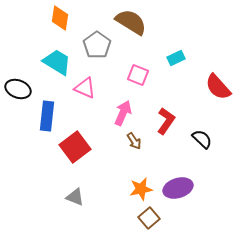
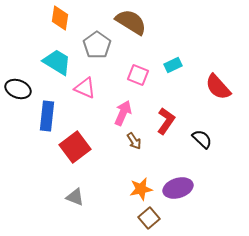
cyan rectangle: moved 3 px left, 7 px down
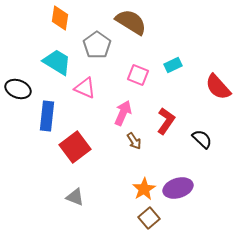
orange star: moved 3 px right; rotated 20 degrees counterclockwise
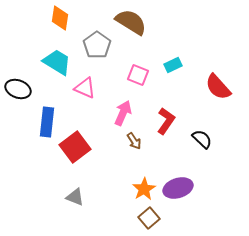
blue rectangle: moved 6 px down
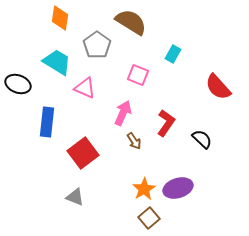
cyan rectangle: moved 11 px up; rotated 36 degrees counterclockwise
black ellipse: moved 5 px up
red L-shape: moved 2 px down
red square: moved 8 px right, 6 px down
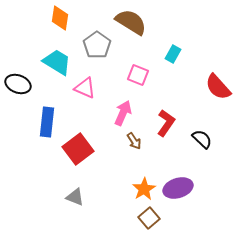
red square: moved 5 px left, 4 px up
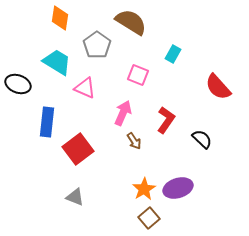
red L-shape: moved 3 px up
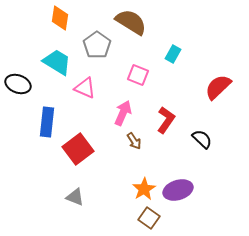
red semicircle: rotated 88 degrees clockwise
purple ellipse: moved 2 px down
brown square: rotated 15 degrees counterclockwise
